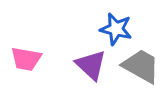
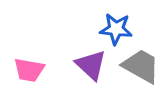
blue star: rotated 8 degrees counterclockwise
pink trapezoid: moved 3 px right, 11 px down
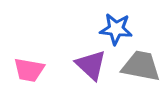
gray trapezoid: rotated 18 degrees counterclockwise
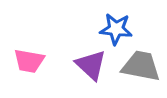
pink trapezoid: moved 9 px up
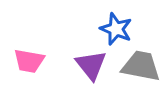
blue star: rotated 16 degrees clockwise
purple triangle: rotated 8 degrees clockwise
